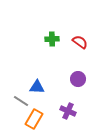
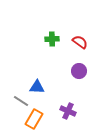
purple circle: moved 1 px right, 8 px up
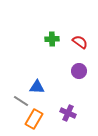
purple cross: moved 2 px down
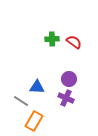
red semicircle: moved 6 px left
purple circle: moved 10 px left, 8 px down
purple cross: moved 2 px left, 15 px up
orange rectangle: moved 2 px down
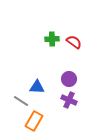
purple cross: moved 3 px right, 2 px down
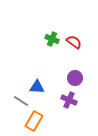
green cross: rotated 24 degrees clockwise
purple circle: moved 6 px right, 1 px up
